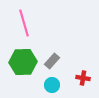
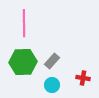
pink line: rotated 16 degrees clockwise
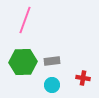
pink line: moved 1 px right, 3 px up; rotated 20 degrees clockwise
gray rectangle: rotated 42 degrees clockwise
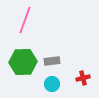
red cross: rotated 24 degrees counterclockwise
cyan circle: moved 1 px up
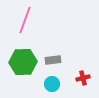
gray rectangle: moved 1 px right, 1 px up
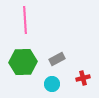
pink line: rotated 24 degrees counterclockwise
gray rectangle: moved 4 px right, 1 px up; rotated 21 degrees counterclockwise
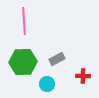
pink line: moved 1 px left, 1 px down
red cross: moved 2 px up; rotated 16 degrees clockwise
cyan circle: moved 5 px left
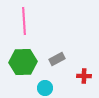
red cross: moved 1 px right
cyan circle: moved 2 px left, 4 px down
